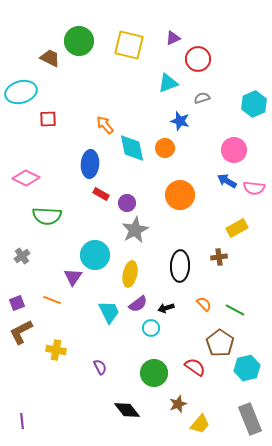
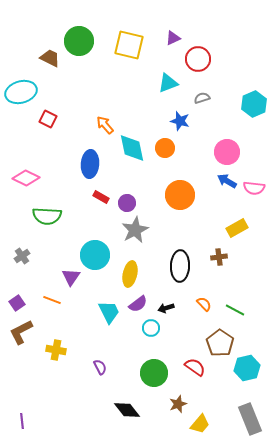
red square at (48, 119): rotated 30 degrees clockwise
pink circle at (234, 150): moved 7 px left, 2 px down
red rectangle at (101, 194): moved 3 px down
purple triangle at (73, 277): moved 2 px left
purple square at (17, 303): rotated 14 degrees counterclockwise
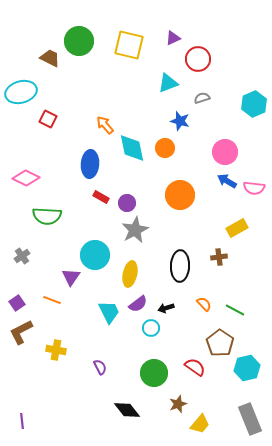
pink circle at (227, 152): moved 2 px left
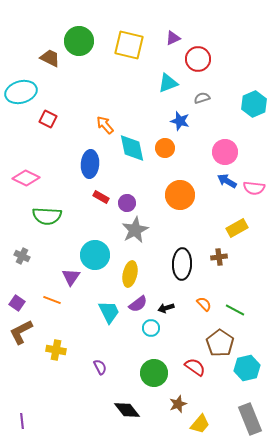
gray cross at (22, 256): rotated 28 degrees counterclockwise
black ellipse at (180, 266): moved 2 px right, 2 px up
purple square at (17, 303): rotated 21 degrees counterclockwise
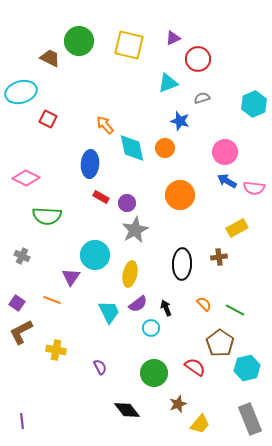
black arrow at (166, 308): rotated 84 degrees clockwise
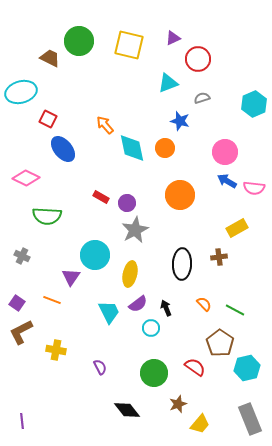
blue ellipse at (90, 164): moved 27 px left, 15 px up; rotated 44 degrees counterclockwise
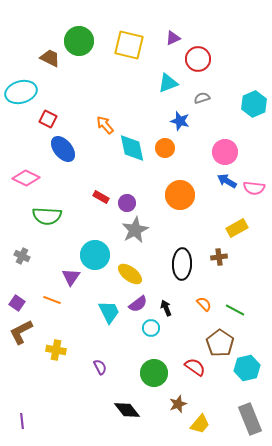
yellow ellipse at (130, 274): rotated 65 degrees counterclockwise
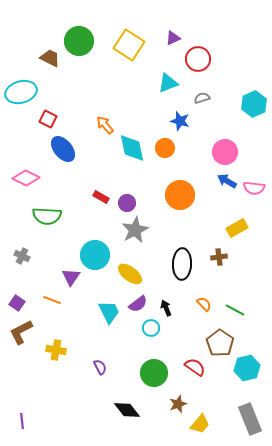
yellow square at (129, 45): rotated 20 degrees clockwise
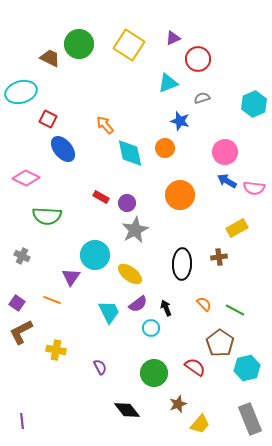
green circle at (79, 41): moved 3 px down
cyan diamond at (132, 148): moved 2 px left, 5 px down
